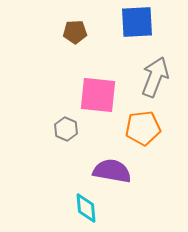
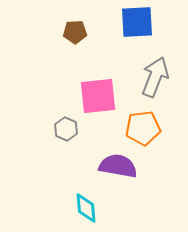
pink square: moved 1 px down; rotated 12 degrees counterclockwise
purple semicircle: moved 6 px right, 5 px up
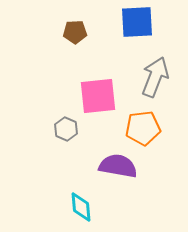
cyan diamond: moved 5 px left, 1 px up
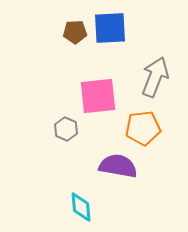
blue square: moved 27 px left, 6 px down
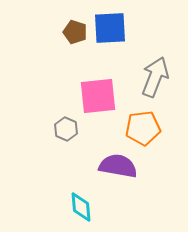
brown pentagon: rotated 20 degrees clockwise
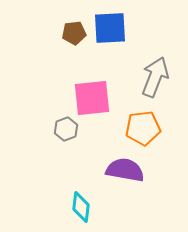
brown pentagon: moved 1 px left, 1 px down; rotated 25 degrees counterclockwise
pink square: moved 6 px left, 2 px down
gray hexagon: rotated 15 degrees clockwise
purple semicircle: moved 7 px right, 4 px down
cyan diamond: rotated 12 degrees clockwise
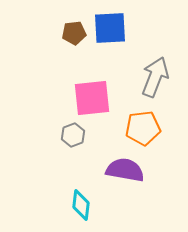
gray hexagon: moved 7 px right, 6 px down
cyan diamond: moved 2 px up
